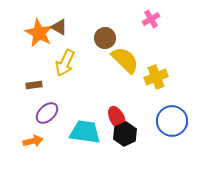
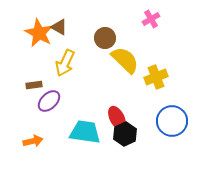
purple ellipse: moved 2 px right, 12 px up
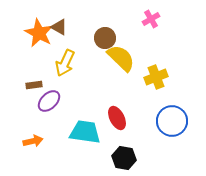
yellow semicircle: moved 4 px left, 2 px up
black hexagon: moved 1 px left, 24 px down; rotated 25 degrees counterclockwise
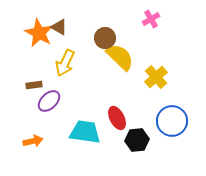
yellow semicircle: moved 1 px left, 1 px up
yellow cross: rotated 20 degrees counterclockwise
black hexagon: moved 13 px right, 18 px up; rotated 15 degrees counterclockwise
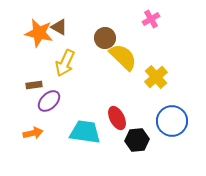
orange star: rotated 16 degrees counterclockwise
yellow semicircle: moved 3 px right
orange arrow: moved 8 px up
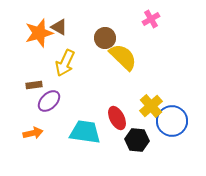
orange star: rotated 28 degrees counterclockwise
yellow cross: moved 5 px left, 29 px down
black hexagon: rotated 10 degrees clockwise
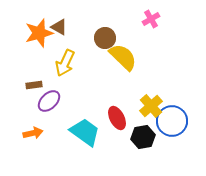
cyan trapezoid: rotated 28 degrees clockwise
black hexagon: moved 6 px right, 3 px up; rotated 15 degrees counterclockwise
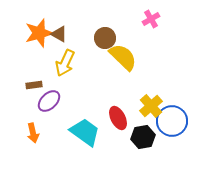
brown triangle: moved 7 px down
red ellipse: moved 1 px right
orange arrow: rotated 90 degrees clockwise
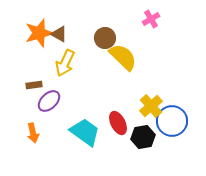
red ellipse: moved 5 px down
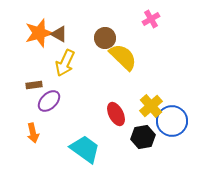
red ellipse: moved 2 px left, 9 px up
cyan trapezoid: moved 17 px down
